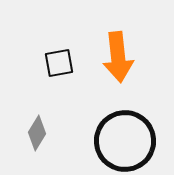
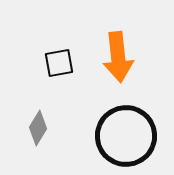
gray diamond: moved 1 px right, 5 px up
black circle: moved 1 px right, 5 px up
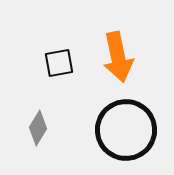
orange arrow: rotated 6 degrees counterclockwise
black circle: moved 6 px up
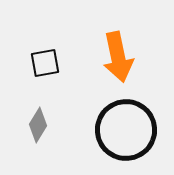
black square: moved 14 px left
gray diamond: moved 3 px up
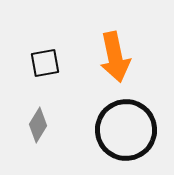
orange arrow: moved 3 px left
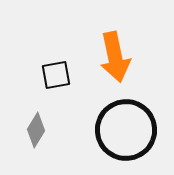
black square: moved 11 px right, 12 px down
gray diamond: moved 2 px left, 5 px down
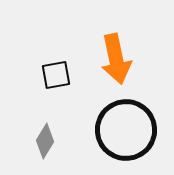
orange arrow: moved 1 px right, 2 px down
gray diamond: moved 9 px right, 11 px down
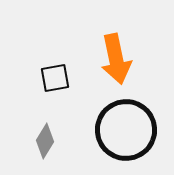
black square: moved 1 px left, 3 px down
